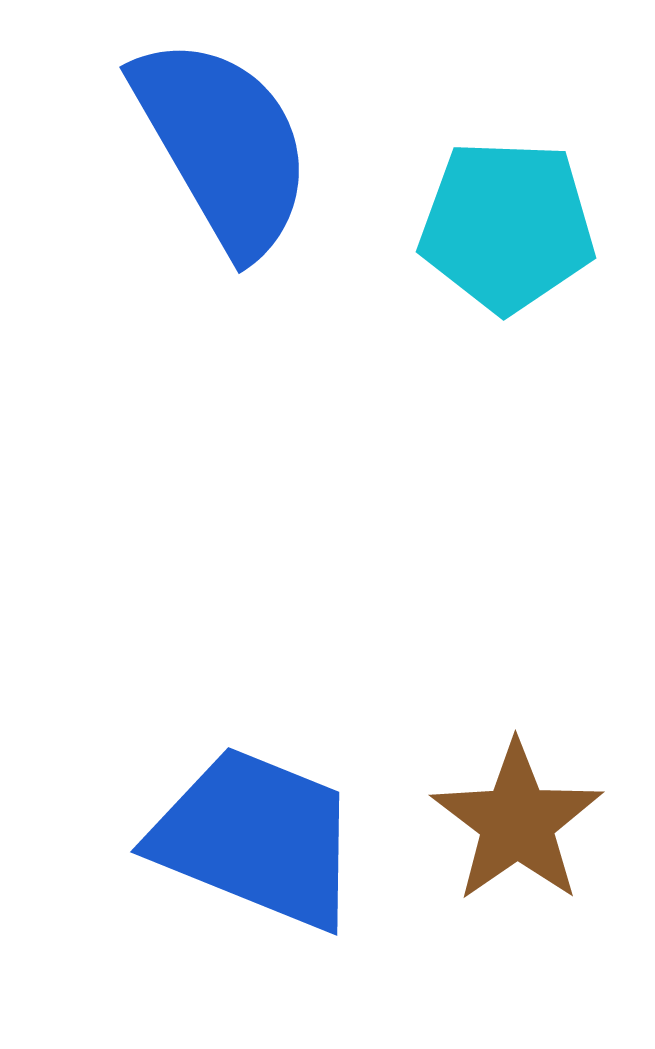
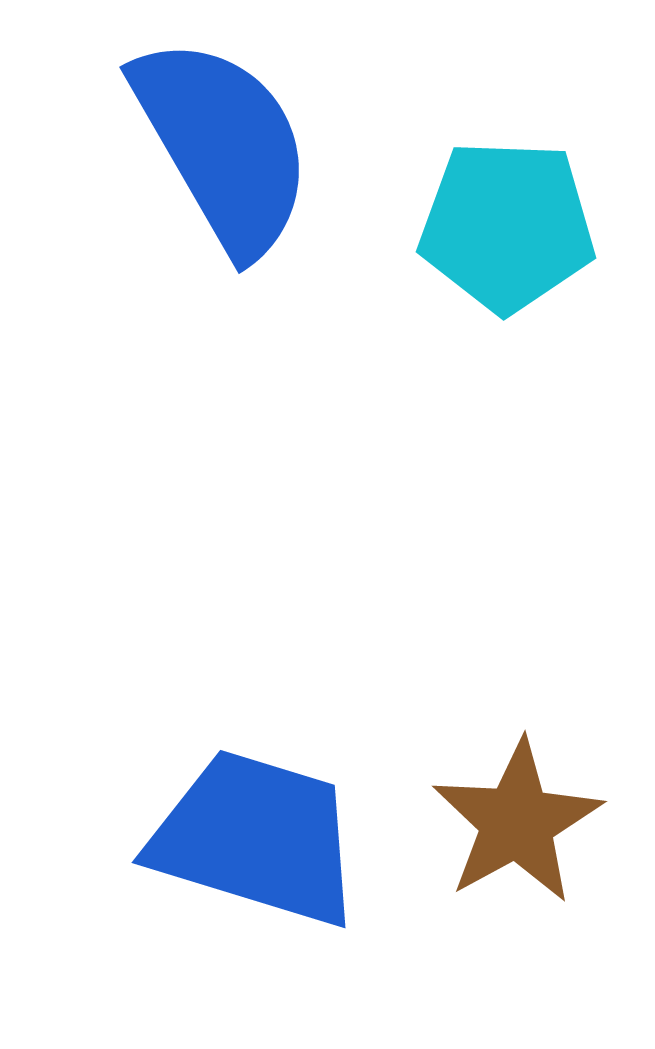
brown star: rotated 6 degrees clockwise
blue trapezoid: rotated 5 degrees counterclockwise
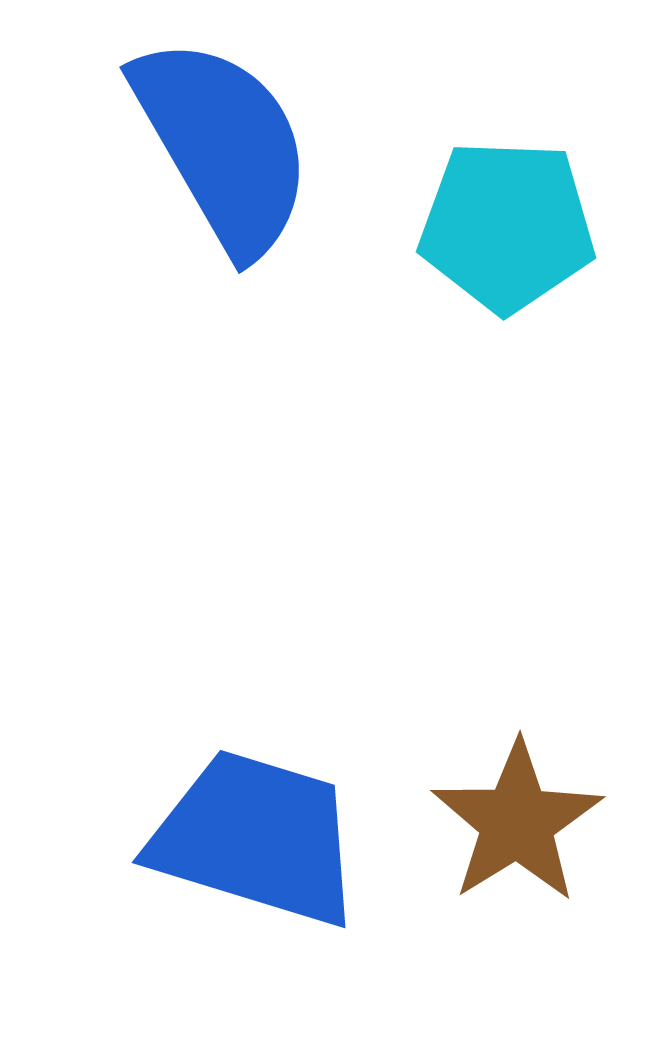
brown star: rotated 3 degrees counterclockwise
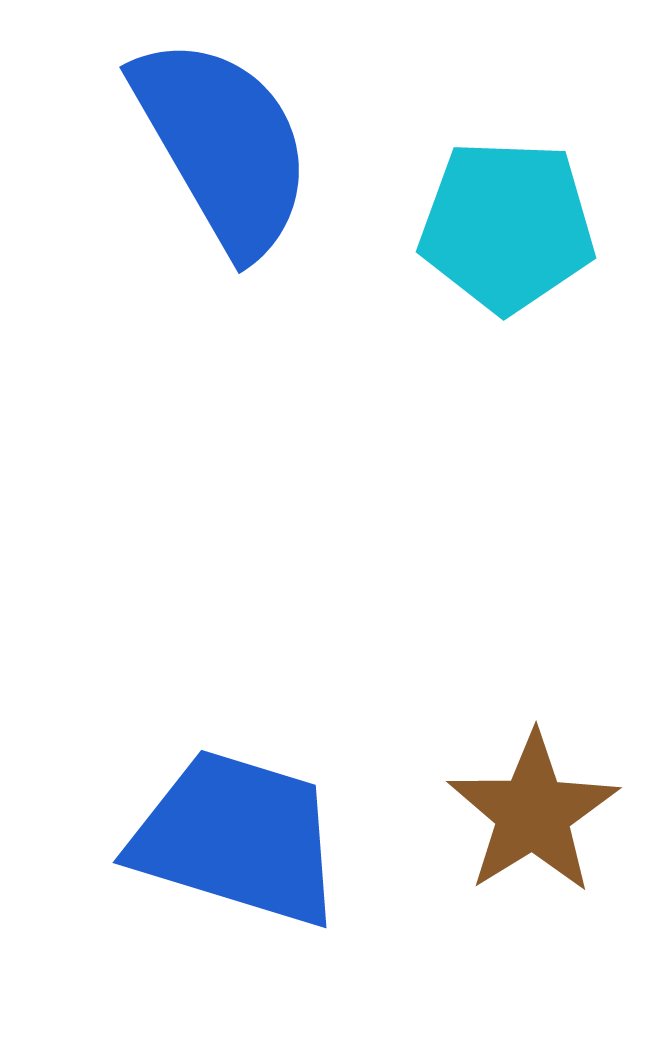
brown star: moved 16 px right, 9 px up
blue trapezoid: moved 19 px left
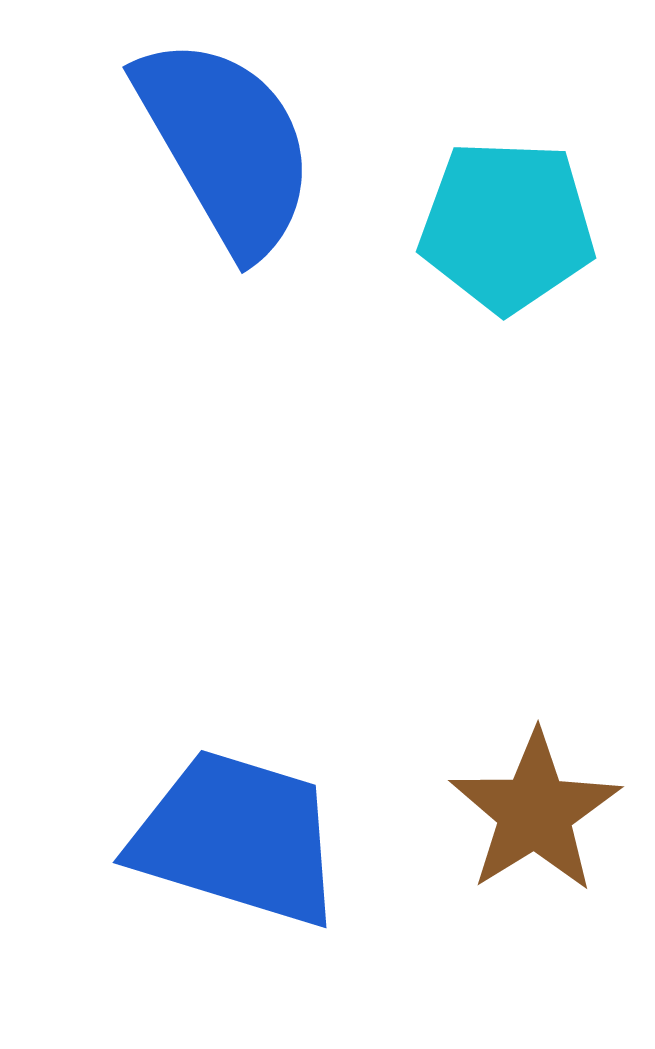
blue semicircle: moved 3 px right
brown star: moved 2 px right, 1 px up
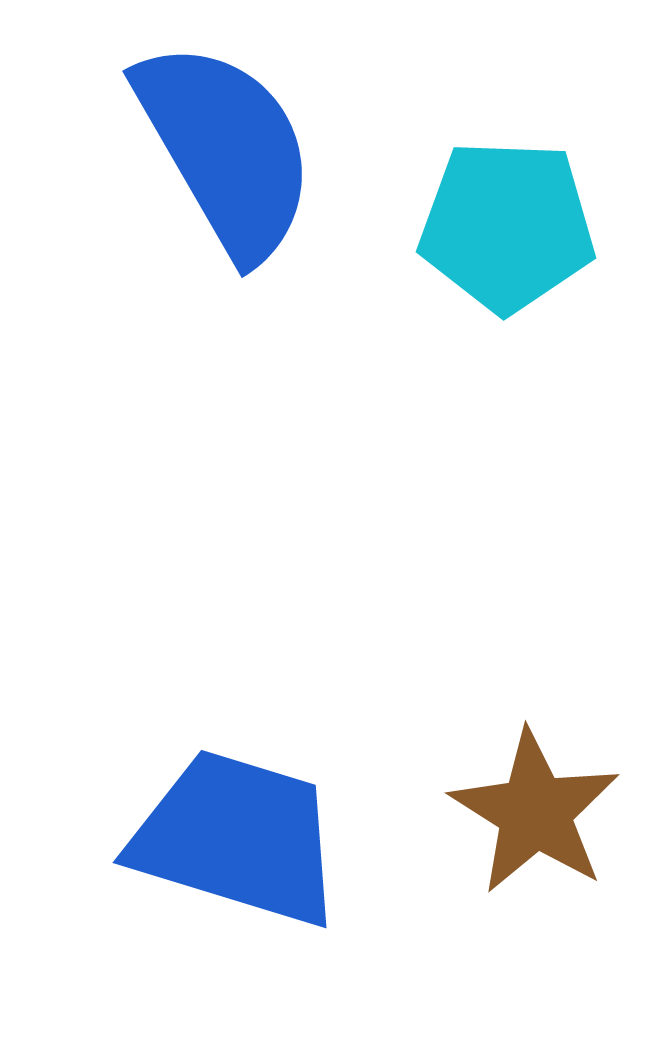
blue semicircle: moved 4 px down
brown star: rotated 8 degrees counterclockwise
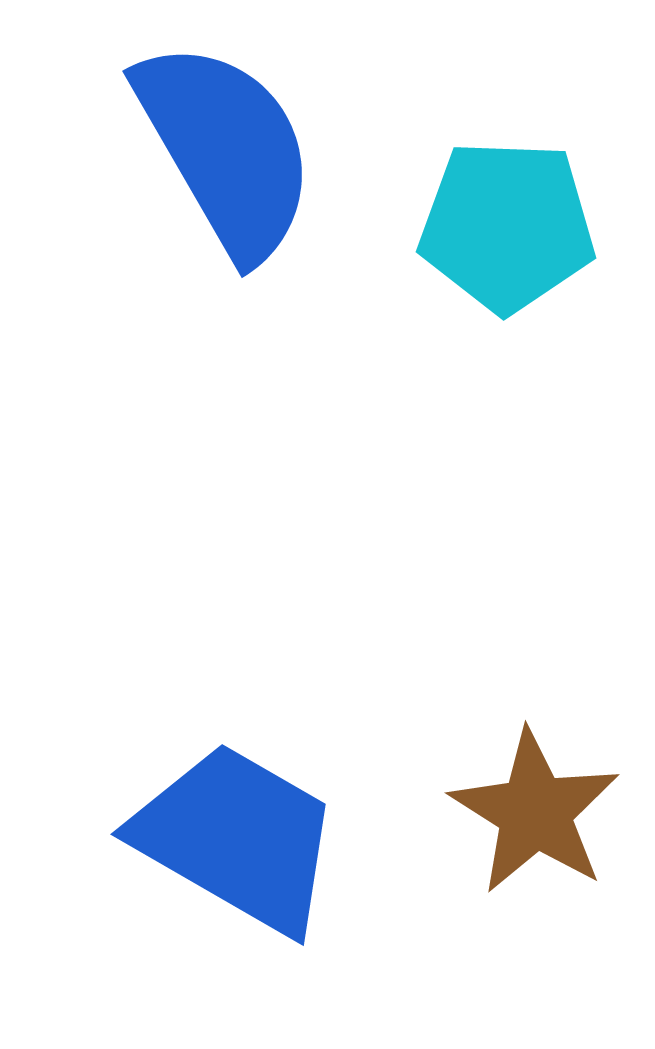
blue trapezoid: rotated 13 degrees clockwise
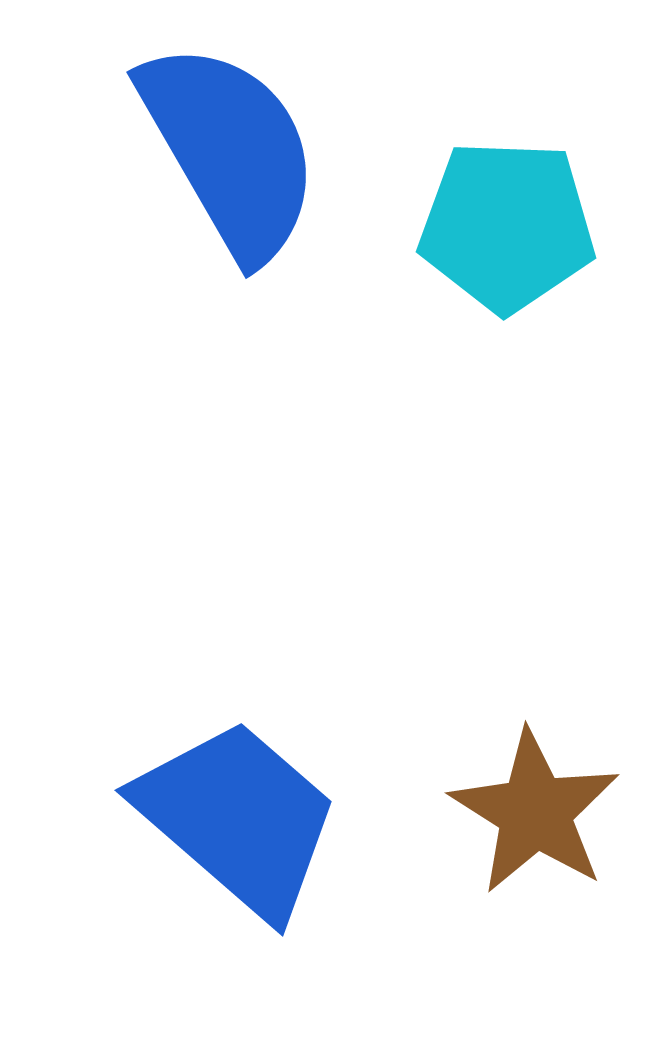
blue semicircle: moved 4 px right, 1 px down
blue trapezoid: moved 1 px right, 20 px up; rotated 11 degrees clockwise
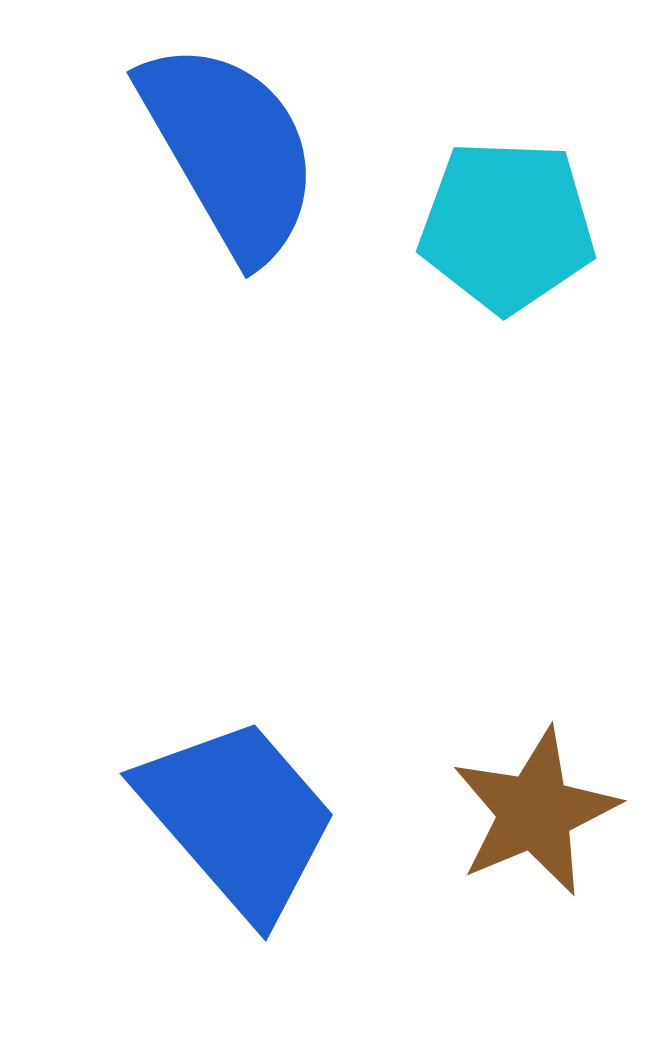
brown star: rotated 17 degrees clockwise
blue trapezoid: rotated 8 degrees clockwise
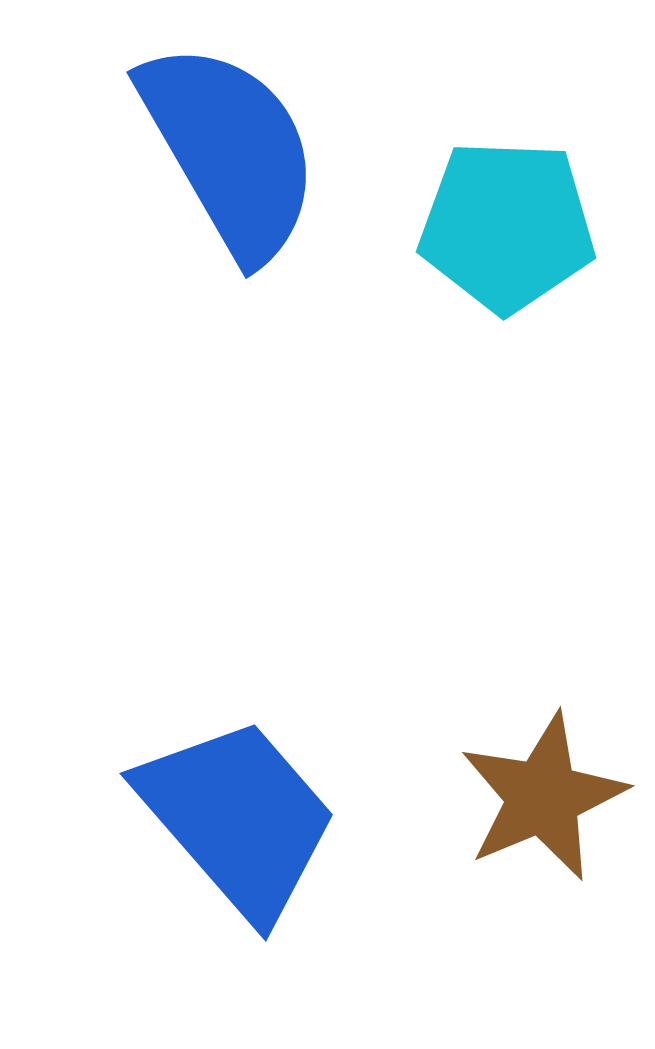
brown star: moved 8 px right, 15 px up
